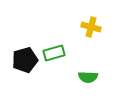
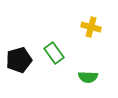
green rectangle: rotated 70 degrees clockwise
black pentagon: moved 6 px left
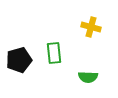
green rectangle: rotated 30 degrees clockwise
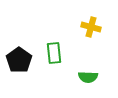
black pentagon: rotated 20 degrees counterclockwise
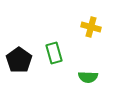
green rectangle: rotated 10 degrees counterclockwise
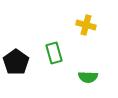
yellow cross: moved 5 px left, 2 px up
black pentagon: moved 3 px left, 2 px down
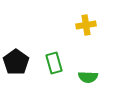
yellow cross: rotated 24 degrees counterclockwise
green rectangle: moved 10 px down
